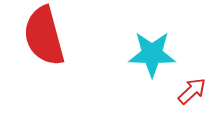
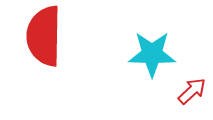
red semicircle: rotated 16 degrees clockwise
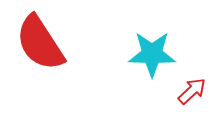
red semicircle: moved 4 px left, 7 px down; rotated 34 degrees counterclockwise
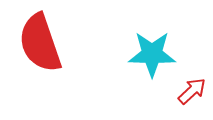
red semicircle: rotated 14 degrees clockwise
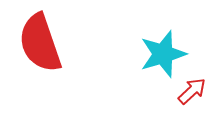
cyan star: moved 11 px right; rotated 18 degrees counterclockwise
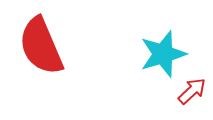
red semicircle: moved 1 px right, 3 px down; rotated 4 degrees counterclockwise
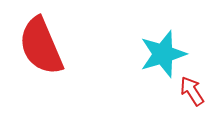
red arrow: rotated 80 degrees counterclockwise
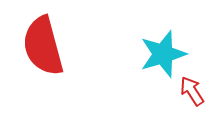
red semicircle: moved 2 px right; rotated 8 degrees clockwise
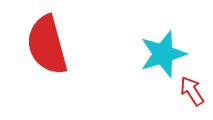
red semicircle: moved 4 px right, 1 px up
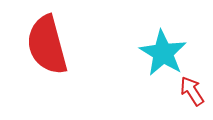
cyan star: moved 1 px up; rotated 24 degrees counterclockwise
